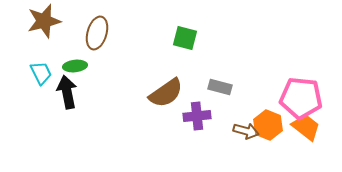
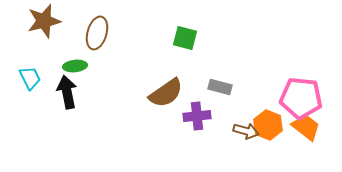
cyan trapezoid: moved 11 px left, 5 px down
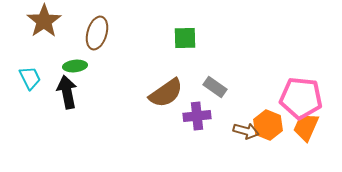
brown star: rotated 20 degrees counterclockwise
green square: rotated 15 degrees counterclockwise
gray rectangle: moved 5 px left; rotated 20 degrees clockwise
orange trapezoid: rotated 104 degrees counterclockwise
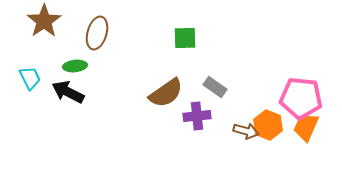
black arrow: moved 1 px right; rotated 52 degrees counterclockwise
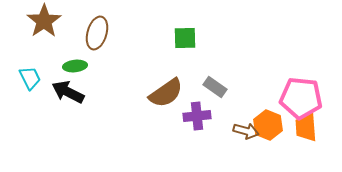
orange trapezoid: rotated 28 degrees counterclockwise
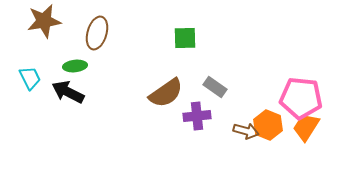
brown star: rotated 24 degrees clockwise
orange trapezoid: rotated 36 degrees clockwise
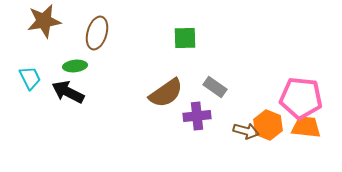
orange trapezoid: rotated 64 degrees clockwise
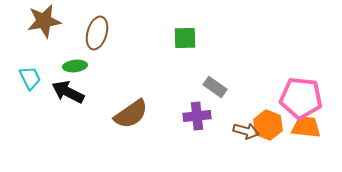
brown semicircle: moved 35 px left, 21 px down
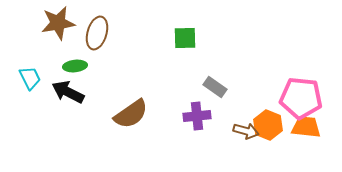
brown star: moved 14 px right, 2 px down
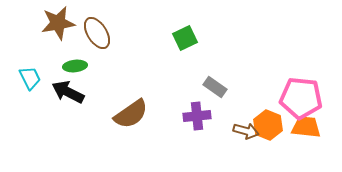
brown ellipse: rotated 48 degrees counterclockwise
green square: rotated 25 degrees counterclockwise
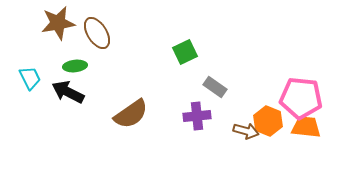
green square: moved 14 px down
orange hexagon: moved 4 px up
